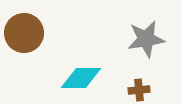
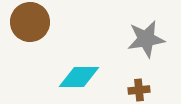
brown circle: moved 6 px right, 11 px up
cyan diamond: moved 2 px left, 1 px up
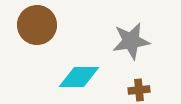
brown circle: moved 7 px right, 3 px down
gray star: moved 15 px left, 2 px down
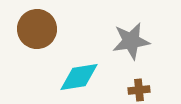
brown circle: moved 4 px down
cyan diamond: rotated 9 degrees counterclockwise
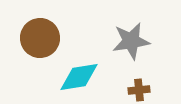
brown circle: moved 3 px right, 9 px down
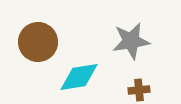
brown circle: moved 2 px left, 4 px down
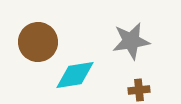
cyan diamond: moved 4 px left, 2 px up
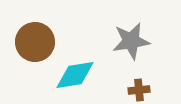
brown circle: moved 3 px left
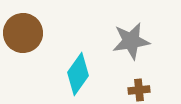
brown circle: moved 12 px left, 9 px up
cyan diamond: moved 3 px right, 1 px up; rotated 45 degrees counterclockwise
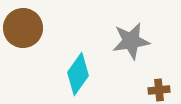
brown circle: moved 5 px up
brown cross: moved 20 px right
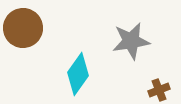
brown cross: rotated 15 degrees counterclockwise
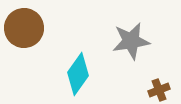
brown circle: moved 1 px right
